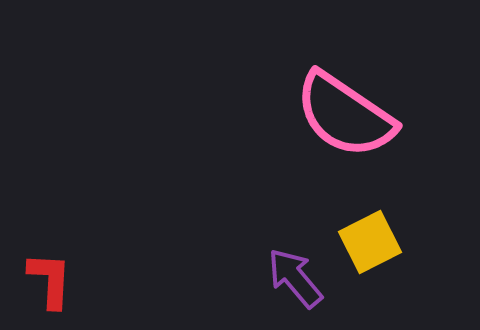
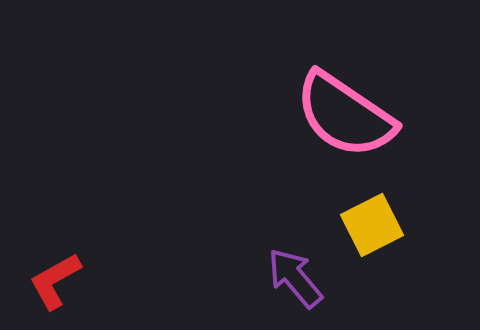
yellow square: moved 2 px right, 17 px up
red L-shape: moved 5 px right, 1 px down; rotated 122 degrees counterclockwise
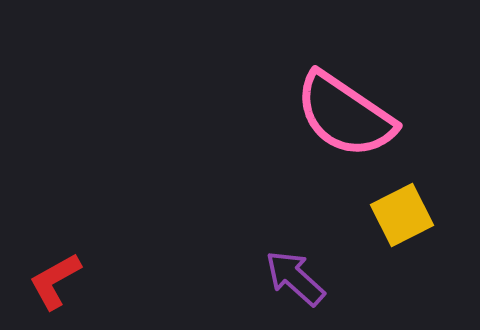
yellow square: moved 30 px right, 10 px up
purple arrow: rotated 8 degrees counterclockwise
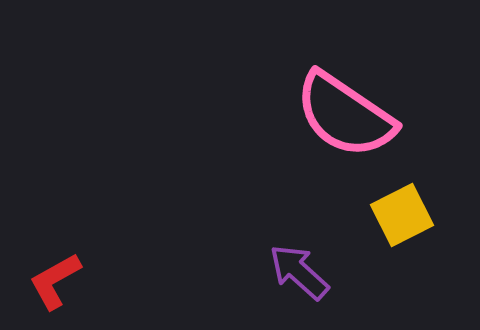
purple arrow: moved 4 px right, 6 px up
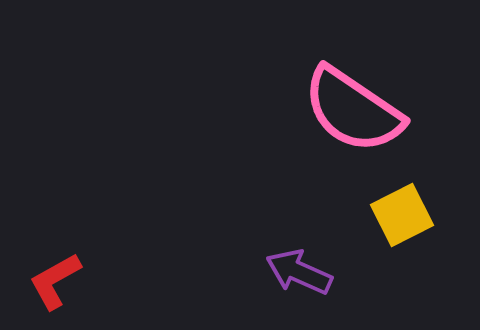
pink semicircle: moved 8 px right, 5 px up
purple arrow: rotated 18 degrees counterclockwise
